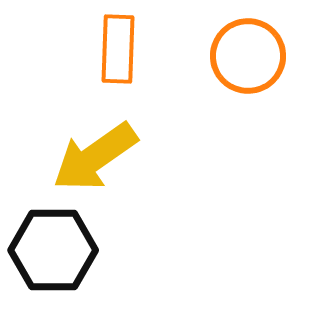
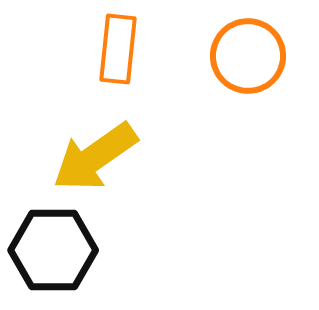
orange rectangle: rotated 4 degrees clockwise
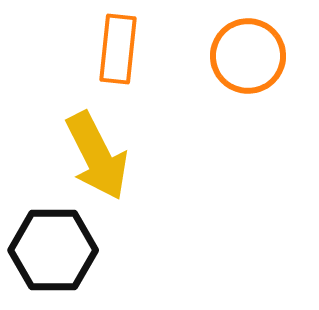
yellow arrow: moved 2 px right, 1 px up; rotated 82 degrees counterclockwise
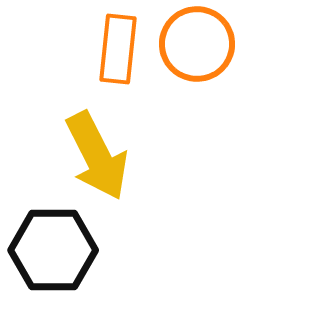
orange circle: moved 51 px left, 12 px up
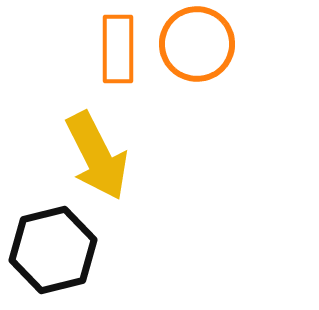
orange rectangle: rotated 6 degrees counterclockwise
black hexagon: rotated 14 degrees counterclockwise
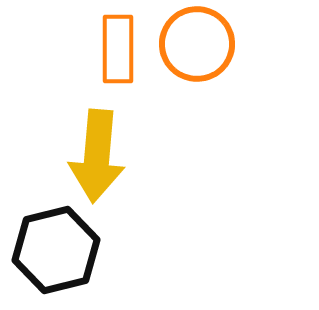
yellow arrow: rotated 32 degrees clockwise
black hexagon: moved 3 px right
